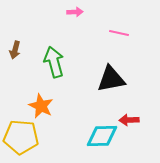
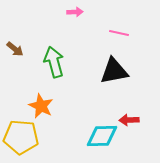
brown arrow: moved 1 px up; rotated 66 degrees counterclockwise
black triangle: moved 3 px right, 8 px up
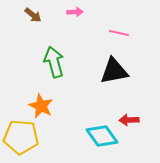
brown arrow: moved 18 px right, 34 px up
cyan diamond: rotated 56 degrees clockwise
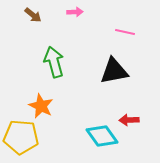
pink line: moved 6 px right, 1 px up
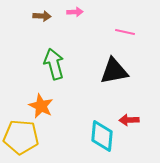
brown arrow: moved 9 px right, 1 px down; rotated 36 degrees counterclockwise
green arrow: moved 2 px down
cyan diamond: rotated 40 degrees clockwise
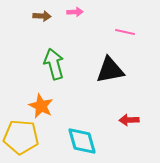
black triangle: moved 4 px left, 1 px up
cyan diamond: moved 20 px left, 5 px down; rotated 20 degrees counterclockwise
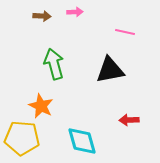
yellow pentagon: moved 1 px right, 1 px down
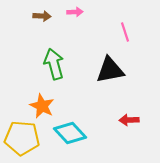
pink line: rotated 60 degrees clockwise
orange star: moved 1 px right
cyan diamond: moved 12 px left, 8 px up; rotated 28 degrees counterclockwise
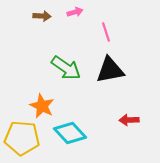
pink arrow: rotated 14 degrees counterclockwise
pink line: moved 19 px left
green arrow: moved 12 px right, 4 px down; rotated 140 degrees clockwise
